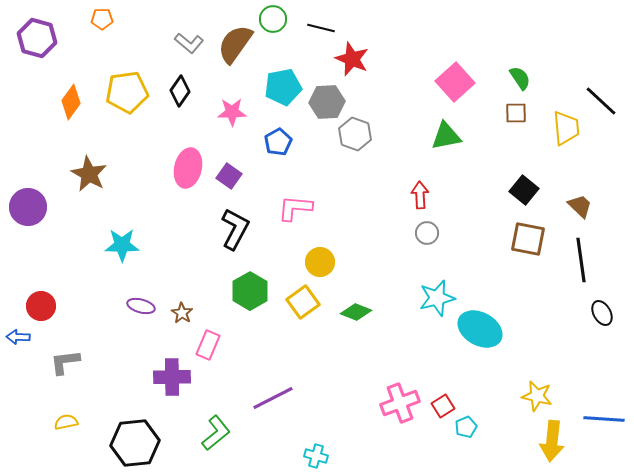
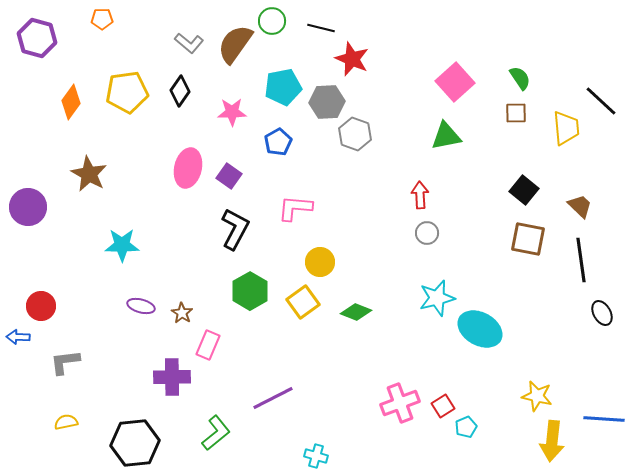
green circle at (273, 19): moved 1 px left, 2 px down
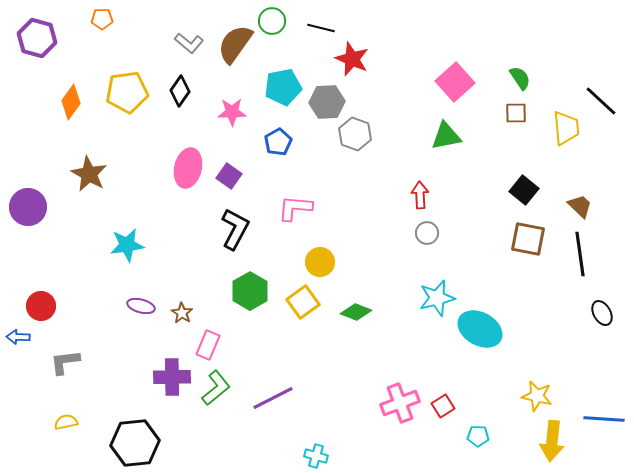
cyan star at (122, 245): moved 5 px right; rotated 8 degrees counterclockwise
black line at (581, 260): moved 1 px left, 6 px up
cyan pentagon at (466, 427): moved 12 px right, 9 px down; rotated 25 degrees clockwise
green L-shape at (216, 433): moved 45 px up
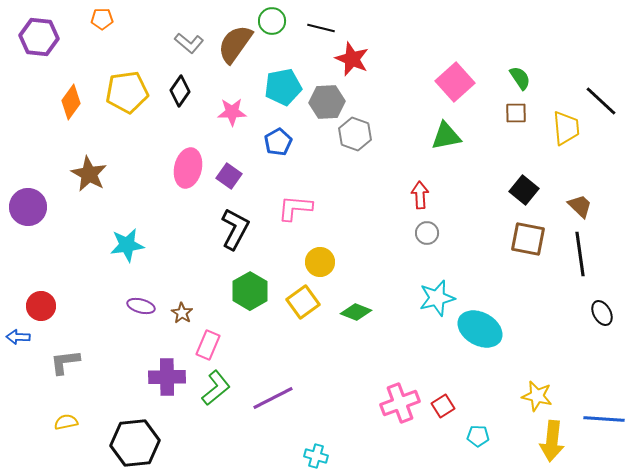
purple hexagon at (37, 38): moved 2 px right, 1 px up; rotated 9 degrees counterclockwise
purple cross at (172, 377): moved 5 px left
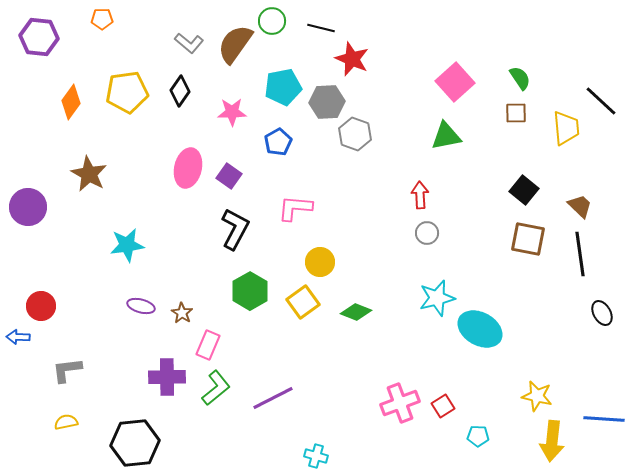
gray L-shape at (65, 362): moved 2 px right, 8 px down
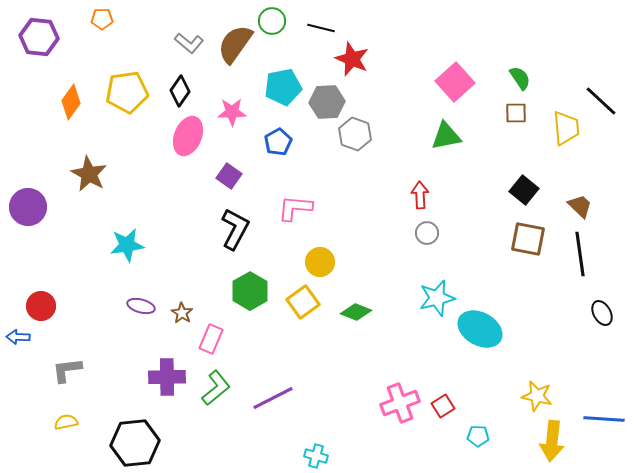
pink ellipse at (188, 168): moved 32 px up; rotated 9 degrees clockwise
pink rectangle at (208, 345): moved 3 px right, 6 px up
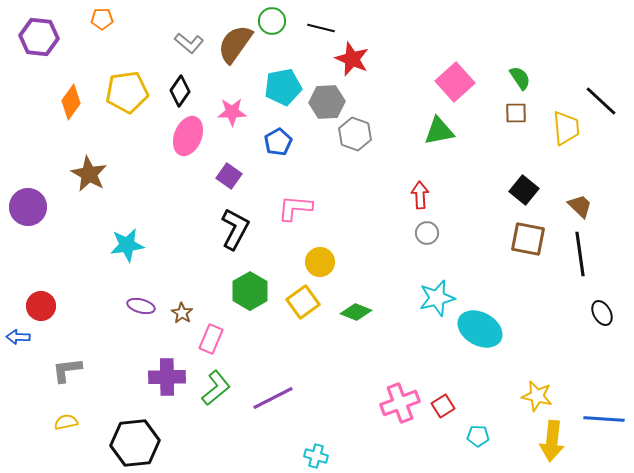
green triangle at (446, 136): moved 7 px left, 5 px up
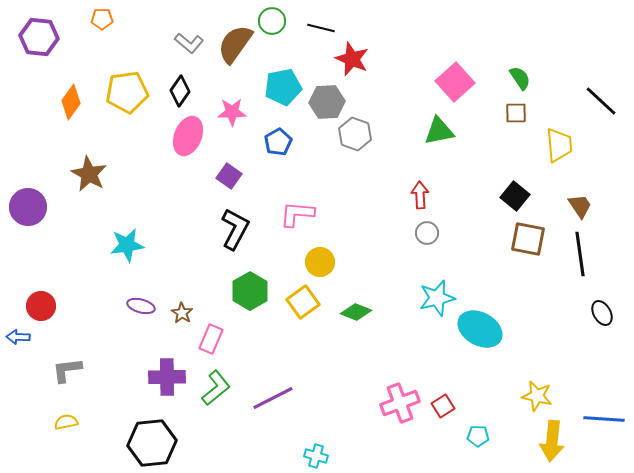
yellow trapezoid at (566, 128): moved 7 px left, 17 px down
black square at (524, 190): moved 9 px left, 6 px down
brown trapezoid at (580, 206): rotated 12 degrees clockwise
pink L-shape at (295, 208): moved 2 px right, 6 px down
black hexagon at (135, 443): moved 17 px right
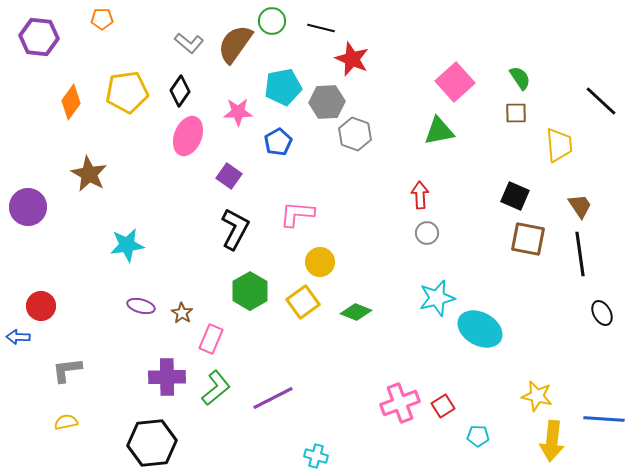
pink star at (232, 112): moved 6 px right
black square at (515, 196): rotated 16 degrees counterclockwise
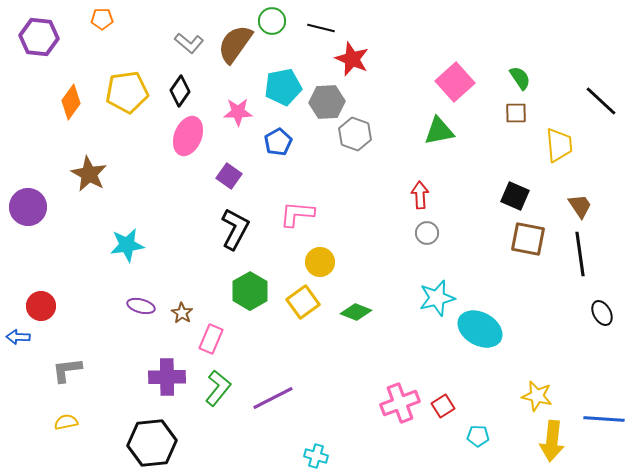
green L-shape at (216, 388): moved 2 px right; rotated 12 degrees counterclockwise
